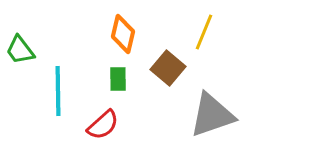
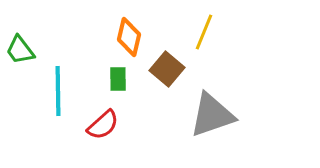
orange diamond: moved 6 px right, 3 px down
brown square: moved 1 px left, 1 px down
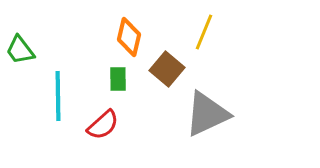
cyan line: moved 5 px down
gray triangle: moved 5 px left, 1 px up; rotated 6 degrees counterclockwise
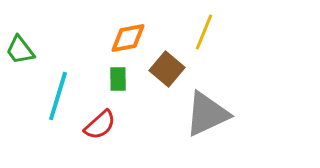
orange diamond: moved 1 px left, 1 px down; rotated 66 degrees clockwise
cyan line: rotated 18 degrees clockwise
red semicircle: moved 3 px left
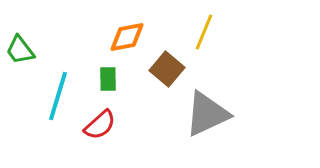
orange diamond: moved 1 px left, 1 px up
green rectangle: moved 10 px left
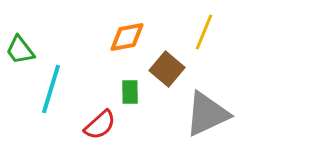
green rectangle: moved 22 px right, 13 px down
cyan line: moved 7 px left, 7 px up
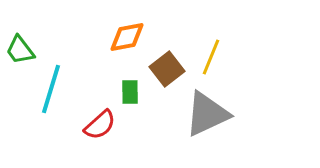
yellow line: moved 7 px right, 25 px down
brown square: rotated 12 degrees clockwise
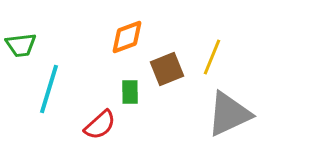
orange diamond: rotated 9 degrees counterclockwise
green trapezoid: moved 1 px right, 5 px up; rotated 60 degrees counterclockwise
yellow line: moved 1 px right
brown square: rotated 16 degrees clockwise
cyan line: moved 2 px left
gray triangle: moved 22 px right
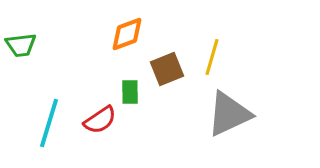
orange diamond: moved 3 px up
yellow line: rotated 6 degrees counterclockwise
cyan line: moved 34 px down
red semicircle: moved 5 px up; rotated 8 degrees clockwise
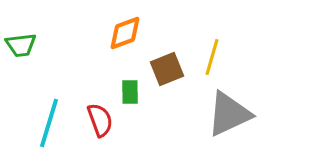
orange diamond: moved 2 px left, 1 px up
red semicircle: rotated 76 degrees counterclockwise
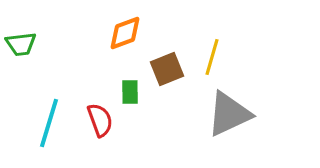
green trapezoid: moved 1 px up
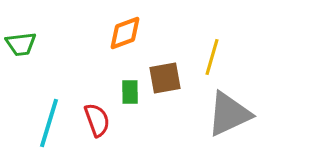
brown square: moved 2 px left, 9 px down; rotated 12 degrees clockwise
red semicircle: moved 3 px left
